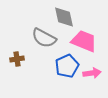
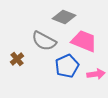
gray diamond: rotated 55 degrees counterclockwise
gray semicircle: moved 3 px down
brown cross: rotated 32 degrees counterclockwise
pink arrow: moved 4 px right, 1 px down
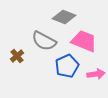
brown cross: moved 3 px up
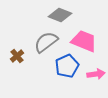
gray diamond: moved 4 px left, 2 px up
gray semicircle: moved 2 px right, 1 px down; rotated 115 degrees clockwise
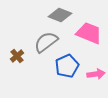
pink trapezoid: moved 5 px right, 8 px up
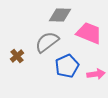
gray diamond: rotated 20 degrees counterclockwise
gray semicircle: moved 1 px right
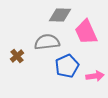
pink trapezoid: moved 3 px left, 1 px up; rotated 136 degrees counterclockwise
gray semicircle: rotated 30 degrees clockwise
pink arrow: moved 1 px left, 2 px down
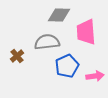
gray diamond: moved 1 px left
pink trapezoid: rotated 20 degrees clockwise
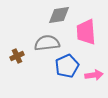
gray diamond: rotated 10 degrees counterclockwise
gray semicircle: moved 1 px down
brown cross: rotated 16 degrees clockwise
pink arrow: moved 1 px left, 1 px up
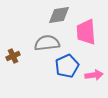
brown cross: moved 4 px left
